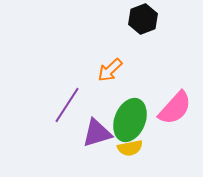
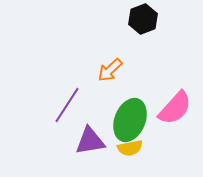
purple triangle: moved 7 px left, 8 px down; rotated 8 degrees clockwise
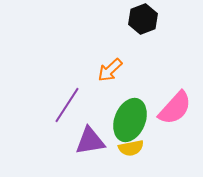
yellow semicircle: moved 1 px right
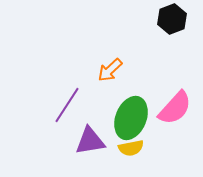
black hexagon: moved 29 px right
green ellipse: moved 1 px right, 2 px up
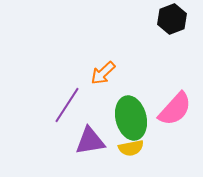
orange arrow: moved 7 px left, 3 px down
pink semicircle: moved 1 px down
green ellipse: rotated 36 degrees counterclockwise
